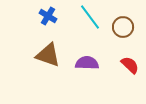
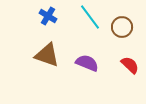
brown circle: moved 1 px left
brown triangle: moved 1 px left
purple semicircle: rotated 20 degrees clockwise
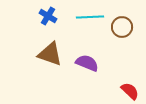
cyan line: rotated 56 degrees counterclockwise
brown triangle: moved 3 px right, 1 px up
red semicircle: moved 26 px down
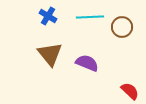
brown triangle: rotated 32 degrees clockwise
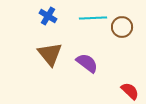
cyan line: moved 3 px right, 1 px down
purple semicircle: rotated 15 degrees clockwise
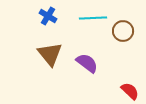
brown circle: moved 1 px right, 4 px down
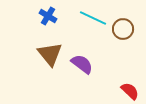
cyan line: rotated 28 degrees clockwise
brown circle: moved 2 px up
purple semicircle: moved 5 px left, 1 px down
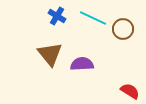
blue cross: moved 9 px right
purple semicircle: rotated 40 degrees counterclockwise
red semicircle: rotated 12 degrees counterclockwise
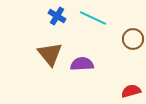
brown circle: moved 10 px right, 10 px down
red semicircle: moved 1 px right; rotated 48 degrees counterclockwise
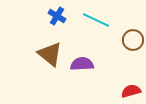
cyan line: moved 3 px right, 2 px down
brown circle: moved 1 px down
brown triangle: rotated 12 degrees counterclockwise
